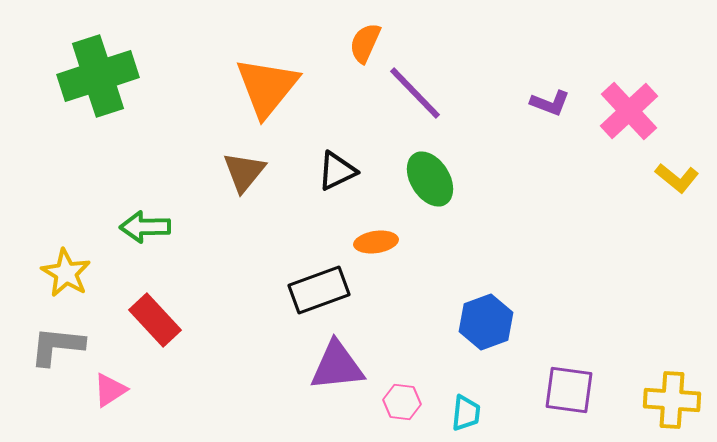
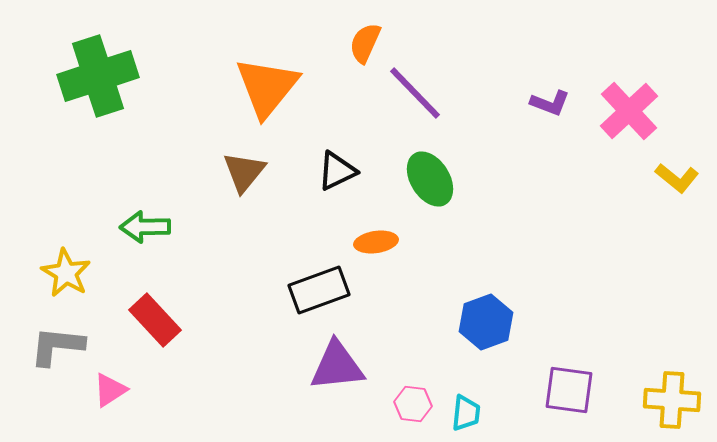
pink hexagon: moved 11 px right, 2 px down
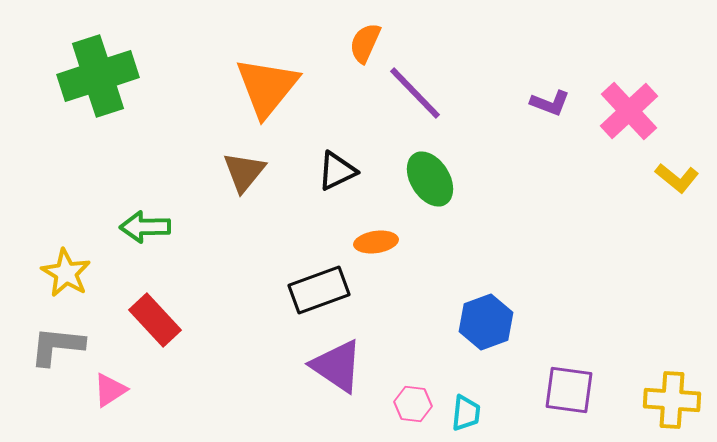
purple triangle: rotated 40 degrees clockwise
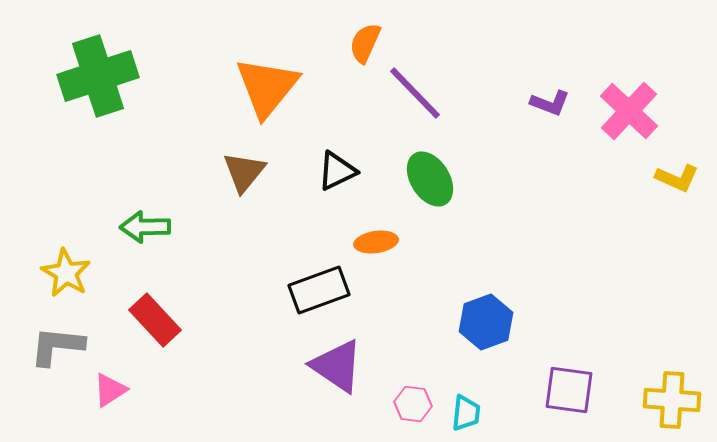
pink cross: rotated 4 degrees counterclockwise
yellow L-shape: rotated 15 degrees counterclockwise
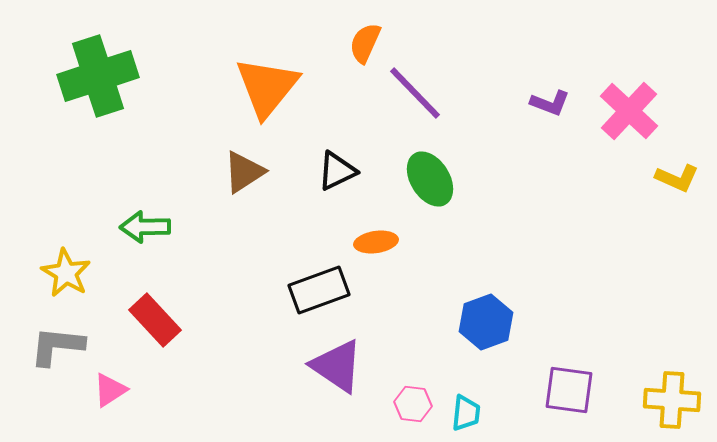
brown triangle: rotated 18 degrees clockwise
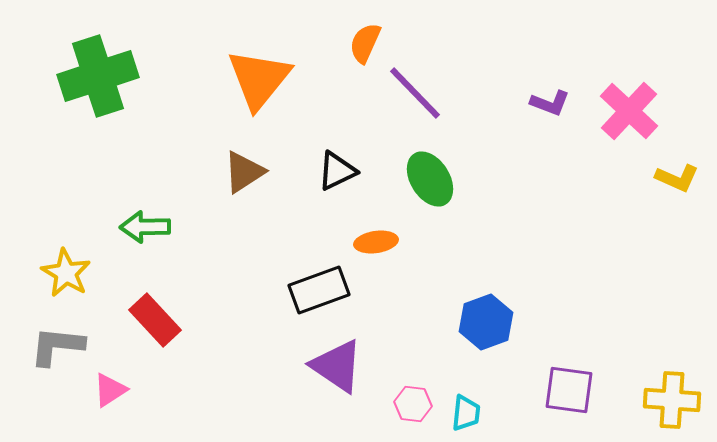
orange triangle: moved 8 px left, 8 px up
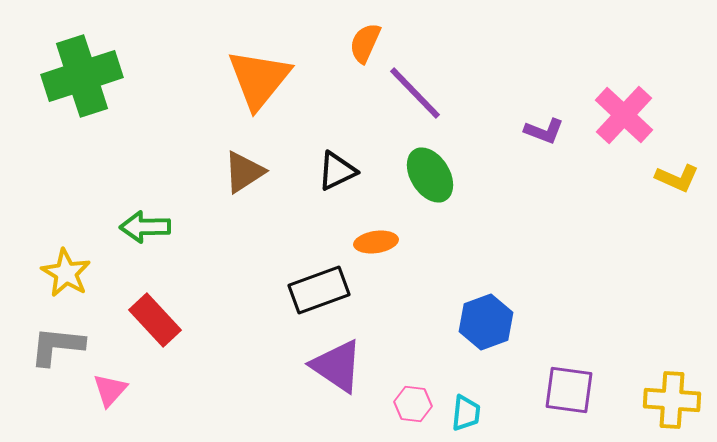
green cross: moved 16 px left
purple L-shape: moved 6 px left, 28 px down
pink cross: moved 5 px left, 4 px down
green ellipse: moved 4 px up
pink triangle: rotated 15 degrees counterclockwise
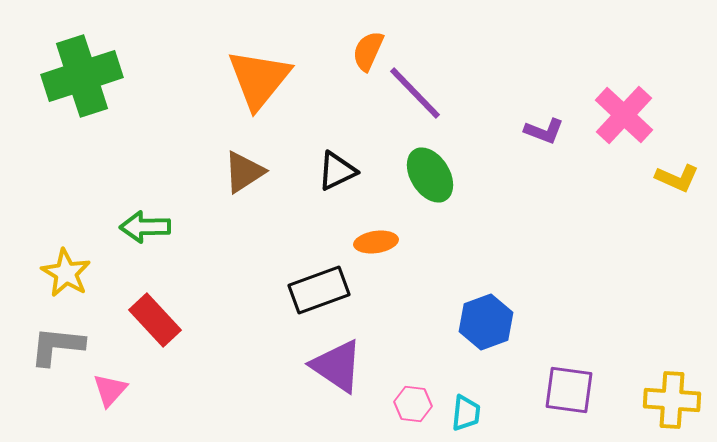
orange semicircle: moved 3 px right, 8 px down
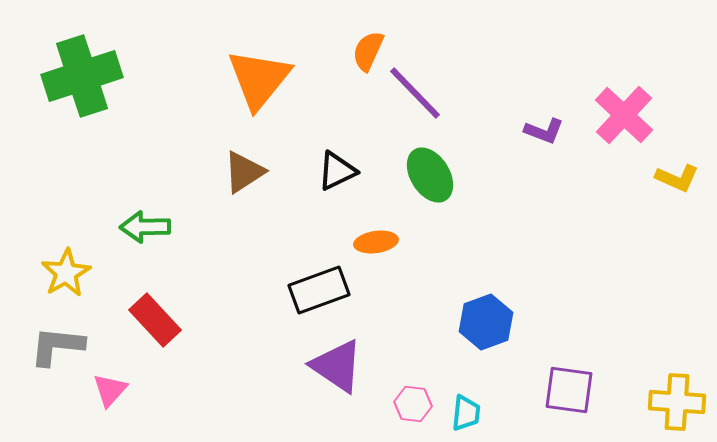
yellow star: rotated 12 degrees clockwise
yellow cross: moved 5 px right, 2 px down
